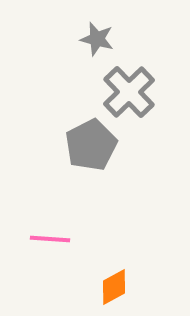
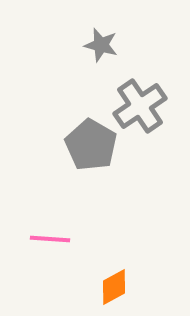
gray star: moved 4 px right, 6 px down
gray cross: moved 11 px right, 14 px down; rotated 10 degrees clockwise
gray pentagon: rotated 15 degrees counterclockwise
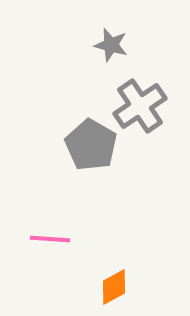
gray star: moved 10 px right
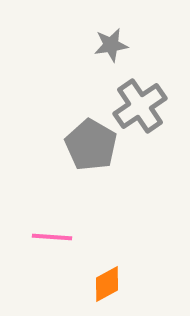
gray star: rotated 24 degrees counterclockwise
pink line: moved 2 px right, 2 px up
orange diamond: moved 7 px left, 3 px up
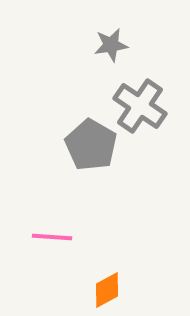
gray cross: rotated 22 degrees counterclockwise
orange diamond: moved 6 px down
